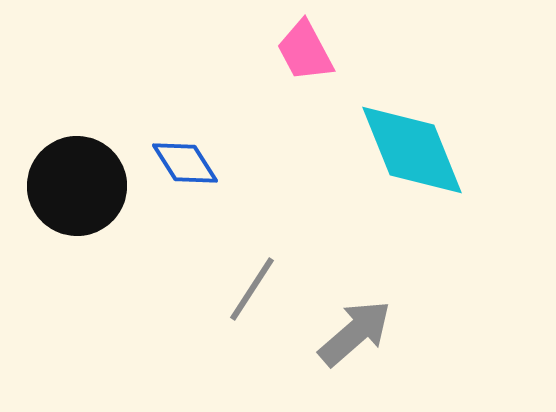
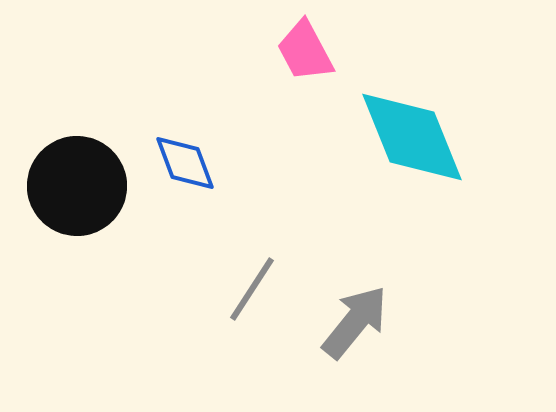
cyan diamond: moved 13 px up
blue diamond: rotated 12 degrees clockwise
gray arrow: moved 11 px up; rotated 10 degrees counterclockwise
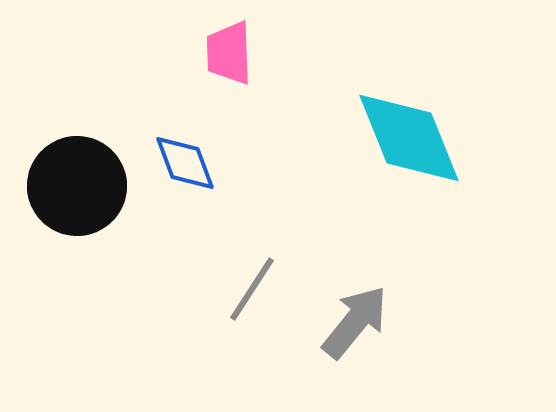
pink trapezoid: moved 76 px left, 2 px down; rotated 26 degrees clockwise
cyan diamond: moved 3 px left, 1 px down
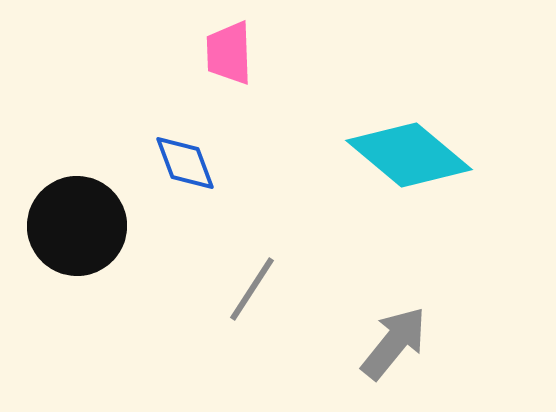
cyan diamond: moved 17 px down; rotated 28 degrees counterclockwise
black circle: moved 40 px down
gray arrow: moved 39 px right, 21 px down
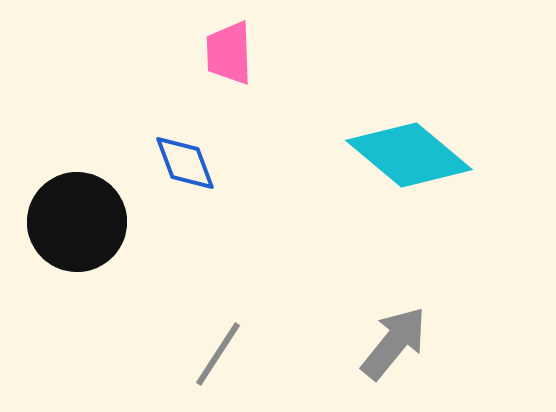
black circle: moved 4 px up
gray line: moved 34 px left, 65 px down
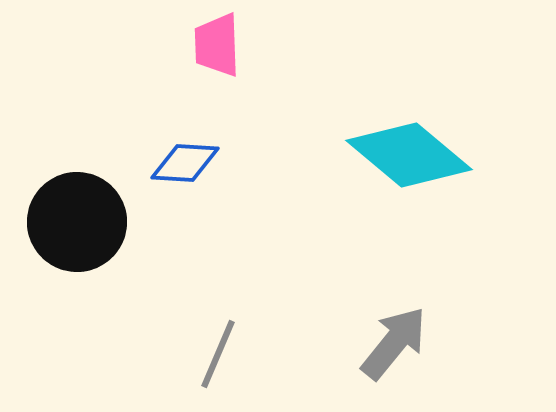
pink trapezoid: moved 12 px left, 8 px up
blue diamond: rotated 66 degrees counterclockwise
gray line: rotated 10 degrees counterclockwise
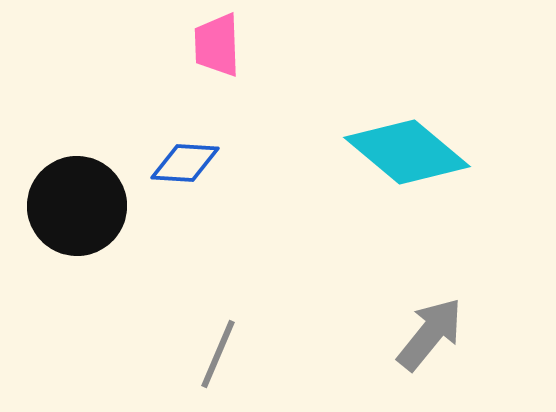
cyan diamond: moved 2 px left, 3 px up
black circle: moved 16 px up
gray arrow: moved 36 px right, 9 px up
